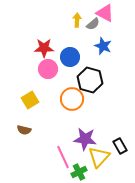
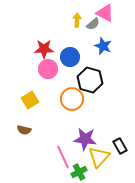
red star: moved 1 px down
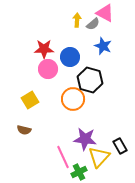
orange circle: moved 1 px right
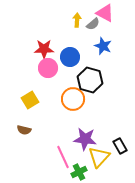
pink circle: moved 1 px up
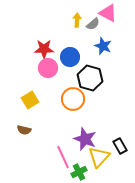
pink triangle: moved 3 px right
black hexagon: moved 2 px up
purple star: rotated 15 degrees clockwise
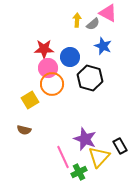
orange circle: moved 21 px left, 15 px up
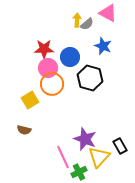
gray semicircle: moved 6 px left
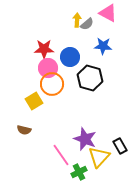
blue star: rotated 18 degrees counterclockwise
yellow square: moved 4 px right, 1 px down
pink line: moved 2 px left, 2 px up; rotated 10 degrees counterclockwise
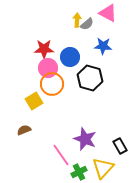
brown semicircle: rotated 144 degrees clockwise
yellow triangle: moved 4 px right, 11 px down
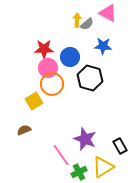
yellow triangle: moved 1 px up; rotated 15 degrees clockwise
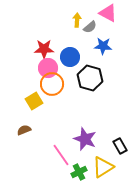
gray semicircle: moved 3 px right, 3 px down
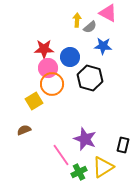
black rectangle: moved 3 px right, 1 px up; rotated 42 degrees clockwise
